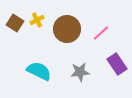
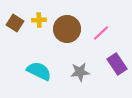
yellow cross: moved 2 px right; rotated 24 degrees clockwise
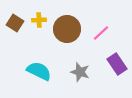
gray star: rotated 24 degrees clockwise
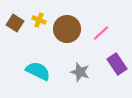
yellow cross: rotated 24 degrees clockwise
cyan semicircle: moved 1 px left
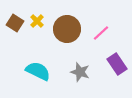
yellow cross: moved 2 px left, 1 px down; rotated 24 degrees clockwise
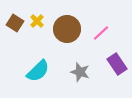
cyan semicircle: rotated 110 degrees clockwise
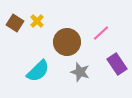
brown circle: moved 13 px down
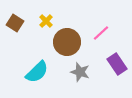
yellow cross: moved 9 px right
cyan semicircle: moved 1 px left, 1 px down
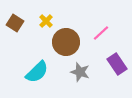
brown circle: moved 1 px left
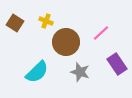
yellow cross: rotated 24 degrees counterclockwise
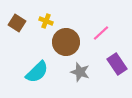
brown square: moved 2 px right
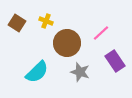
brown circle: moved 1 px right, 1 px down
purple rectangle: moved 2 px left, 3 px up
